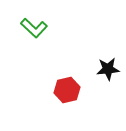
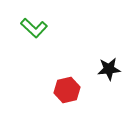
black star: moved 1 px right
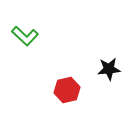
green L-shape: moved 9 px left, 8 px down
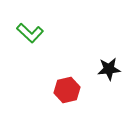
green L-shape: moved 5 px right, 3 px up
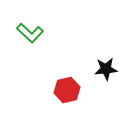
black star: moved 3 px left
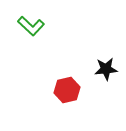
green L-shape: moved 1 px right, 7 px up
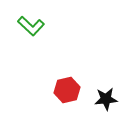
black star: moved 30 px down
